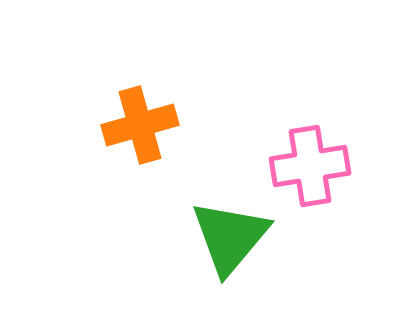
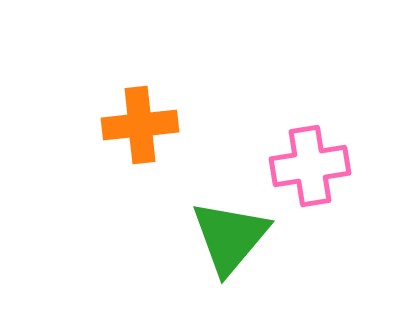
orange cross: rotated 10 degrees clockwise
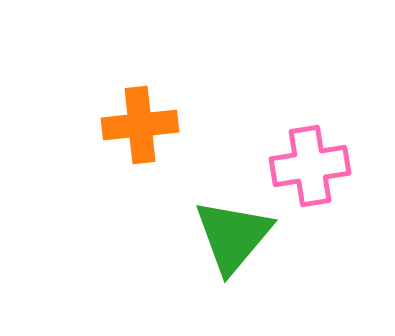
green triangle: moved 3 px right, 1 px up
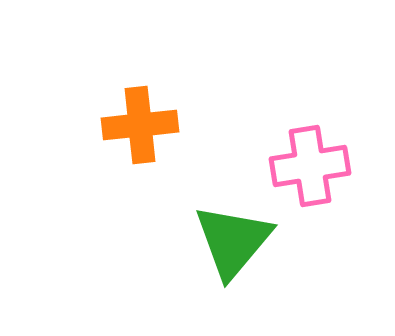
green triangle: moved 5 px down
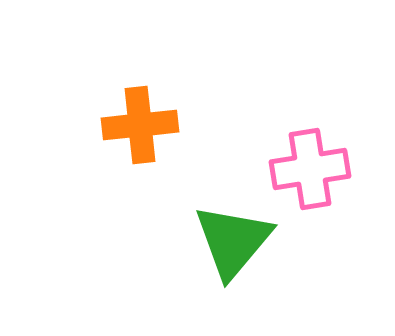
pink cross: moved 3 px down
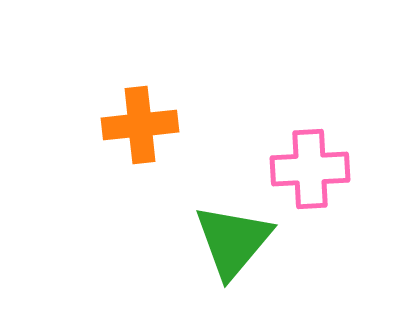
pink cross: rotated 6 degrees clockwise
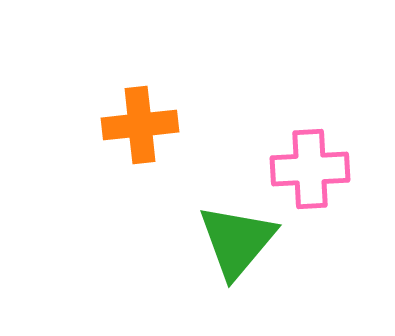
green triangle: moved 4 px right
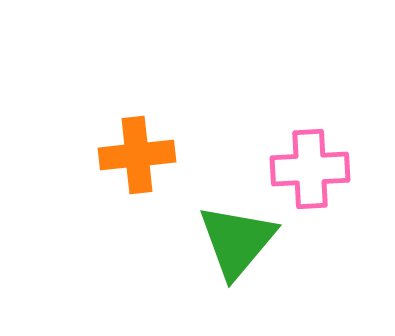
orange cross: moved 3 px left, 30 px down
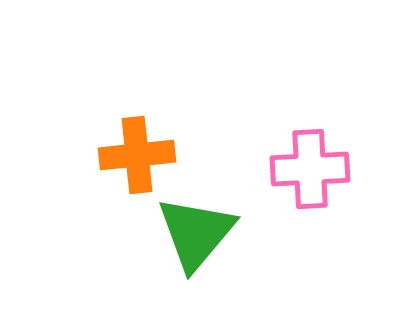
green triangle: moved 41 px left, 8 px up
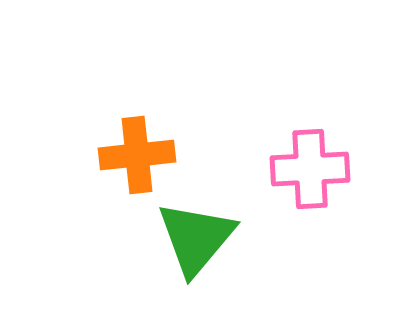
green triangle: moved 5 px down
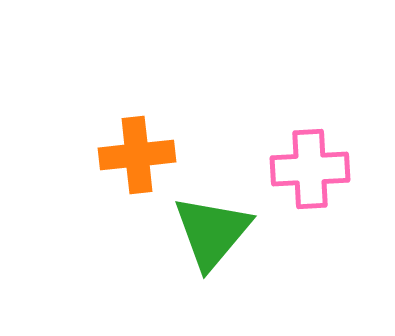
green triangle: moved 16 px right, 6 px up
